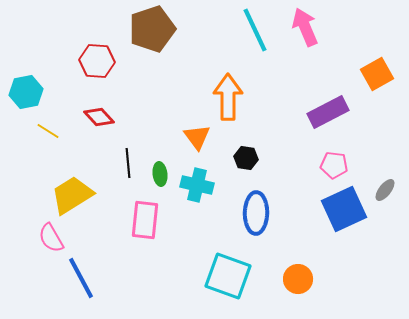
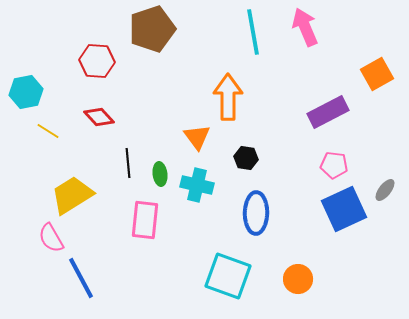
cyan line: moved 2 px left, 2 px down; rotated 15 degrees clockwise
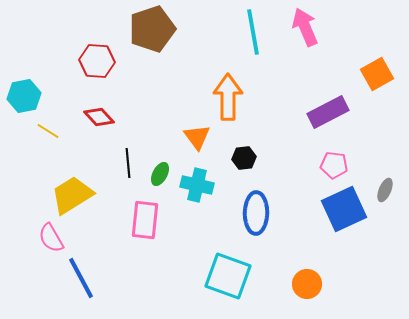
cyan hexagon: moved 2 px left, 4 px down
black hexagon: moved 2 px left; rotated 15 degrees counterclockwise
green ellipse: rotated 35 degrees clockwise
gray ellipse: rotated 15 degrees counterclockwise
orange circle: moved 9 px right, 5 px down
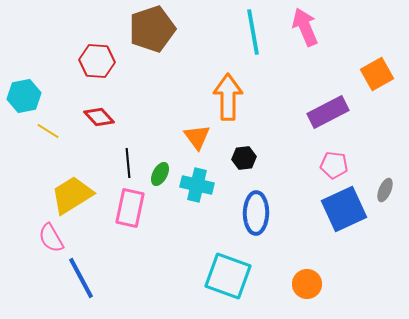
pink rectangle: moved 15 px left, 12 px up; rotated 6 degrees clockwise
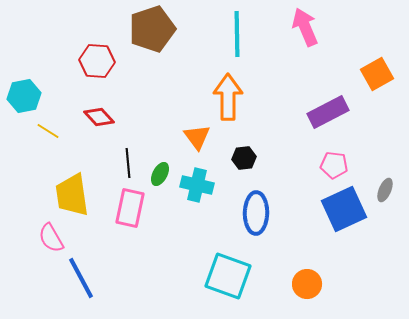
cyan line: moved 16 px left, 2 px down; rotated 9 degrees clockwise
yellow trapezoid: rotated 66 degrees counterclockwise
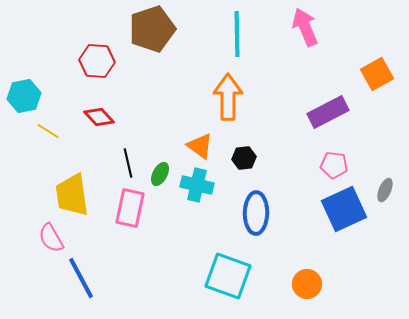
orange triangle: moved 3 px right, 9 px down; rotated 16 degrees counterclockwise
black line: rotated 8 degrees counterclockwise
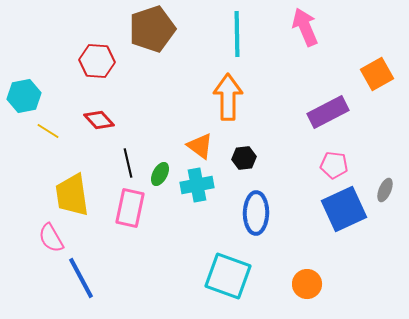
red diamond: moved 3 px down
cyan cross: rotated 24 degrees counterclockwise
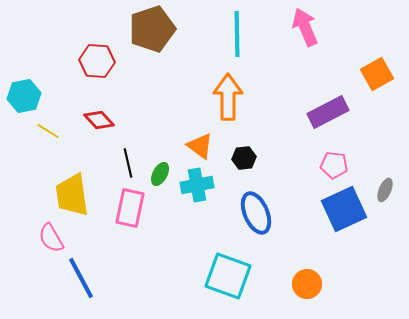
blue ellipse: rotated 24 degrees counterclockwise
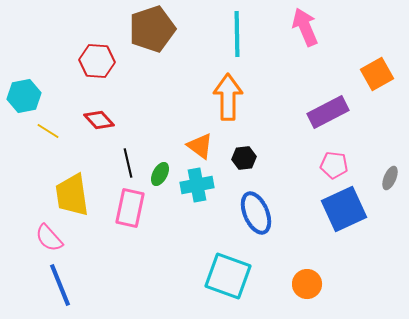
gray ellipse: moved 5 px right, 12 px up
pink semicircle: moved 2 px left; rotated 12 degrees counterclockwise
blue line: moved 21 px left, 7 px down; rotated 6 degrees clockwise
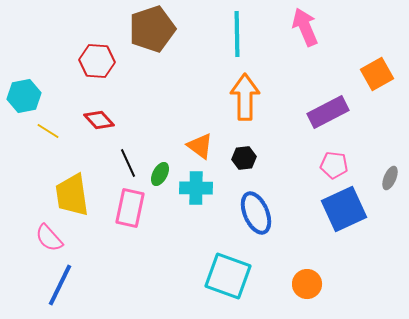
orange arrow: moved 17 px right
black line: rotated 12 degrees counterclockwise
cyan cross: moved 1 px left, 3 px down; rotated 12 degrees clockwise
blue line: rotated 48 degrees clockwise
